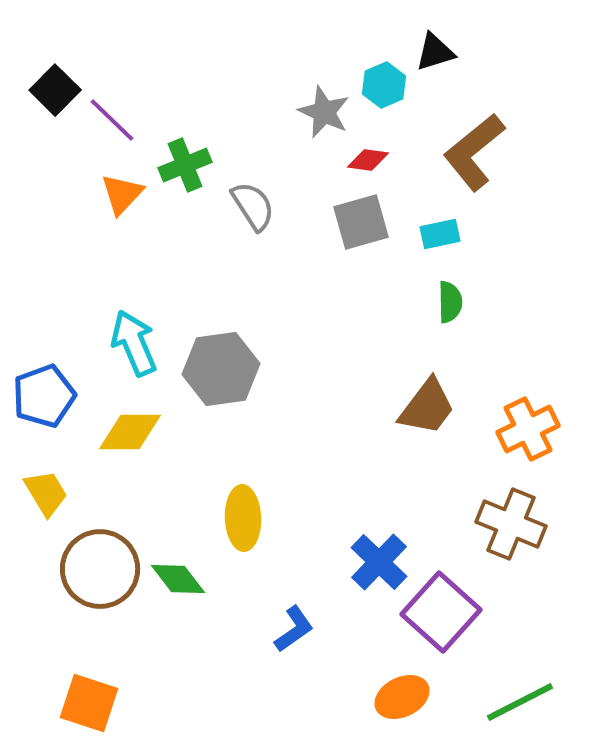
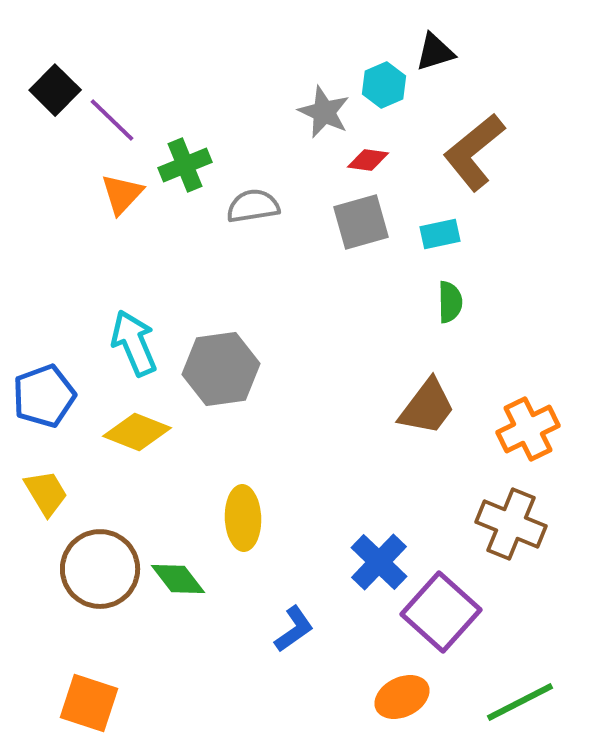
gray semicircle: rotated 66 degrees counterclockwise
yellow diamond: moved 7 px right; rotated 22 degrees clockwise
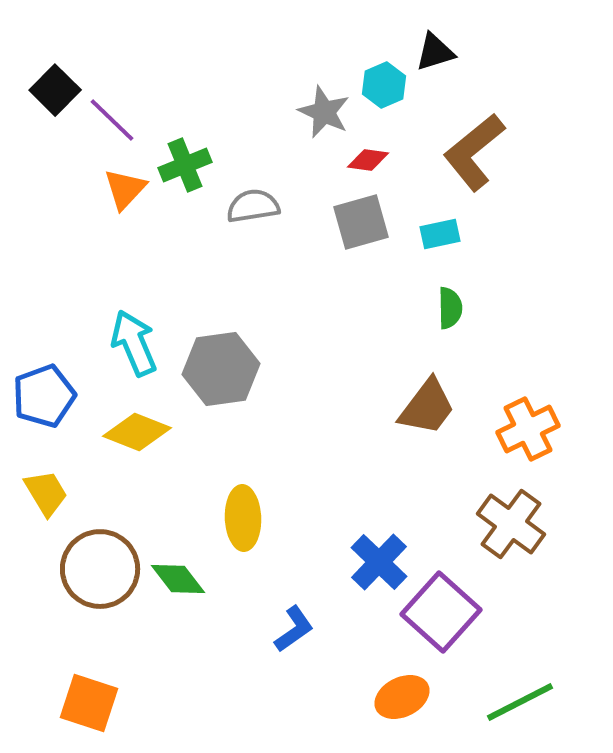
orange triangle: moved 3 px right, 5 px up
green semicircle: moved 6 px down
brown cross: rotated 14 degrees clockwise
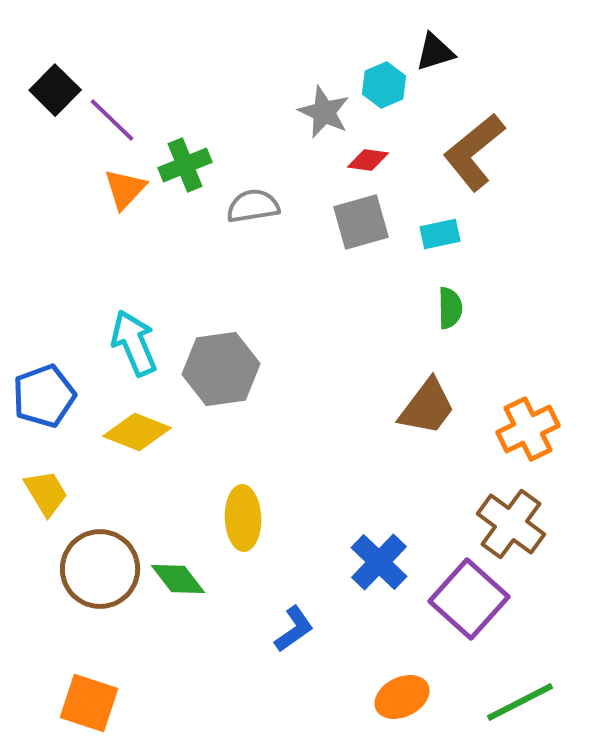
purple square: moved 28 px right, 13 px up
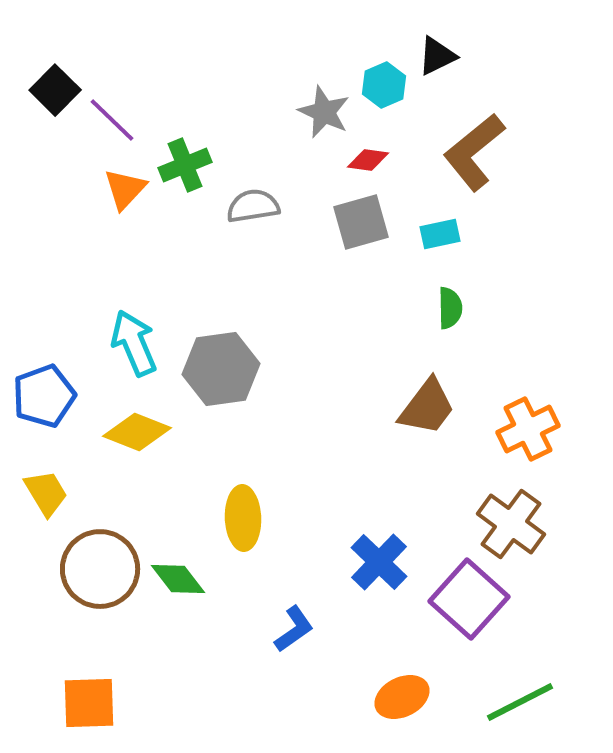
black triangle: moved 2 px right, 4 px down; rotated 9 degrees counterclockwise
orange square: rotated 20 degrees counterclockwise
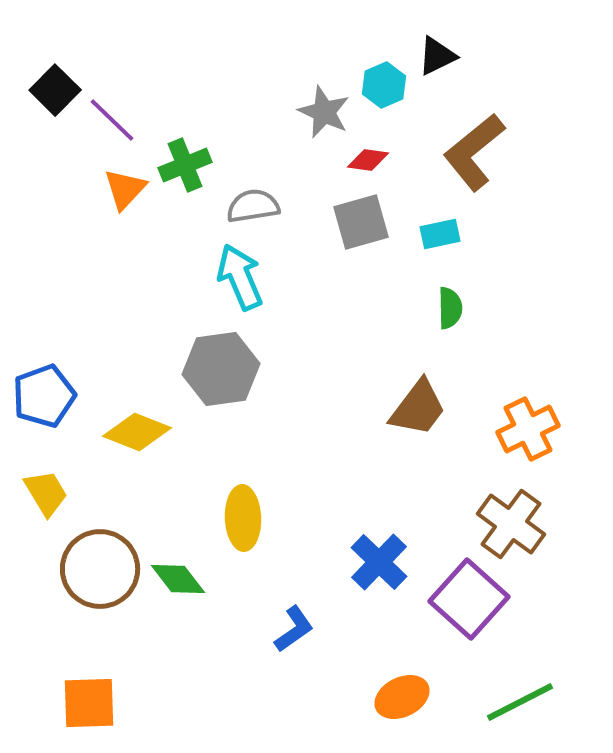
cyan arrow: moved 106 px right, 66 px up
brown trapezoid: moved 9 px left, 1 px down
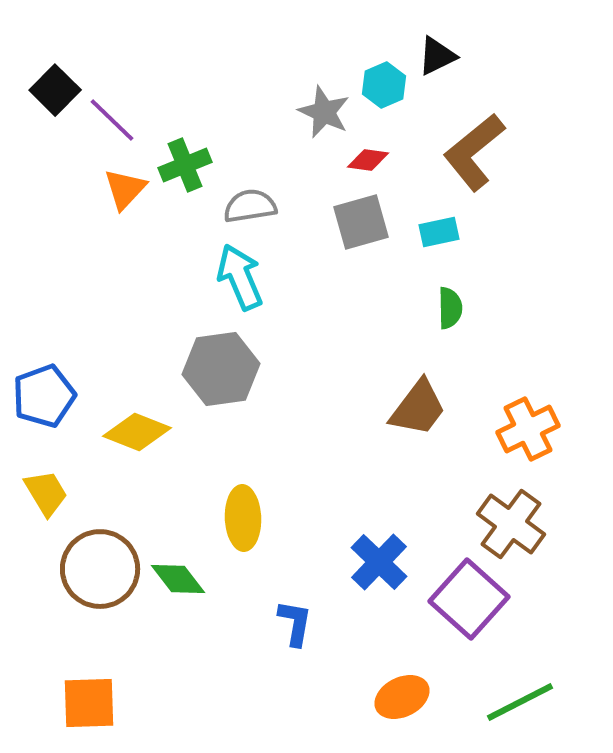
gray semicircle: moved 3 px left
cyan rectangle: moved 1 px left, 2 px up
blue L-shape: moved 1 px right, 6 px up; rotated 45 degrees counterclockwise
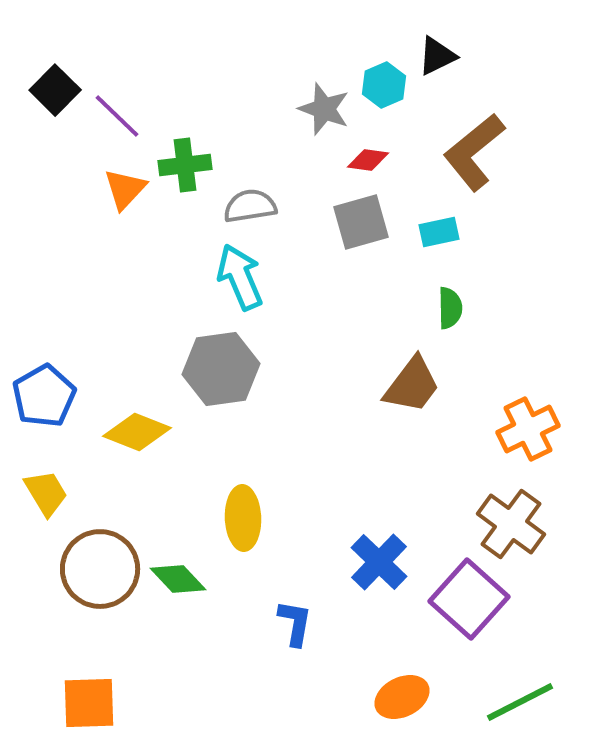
gray star: moved 3 px up; rotated 4 degrees counterclockwise
purple line: moved 5 px right, 4 px up
green cross: rotated 15 degrees clockwise
blue pentagon: rotated 10 degrees counterclockwise
brown trapezoid: moved 6 px left, 23 px up
green diamond: rotated 6 degrees counterclockwise
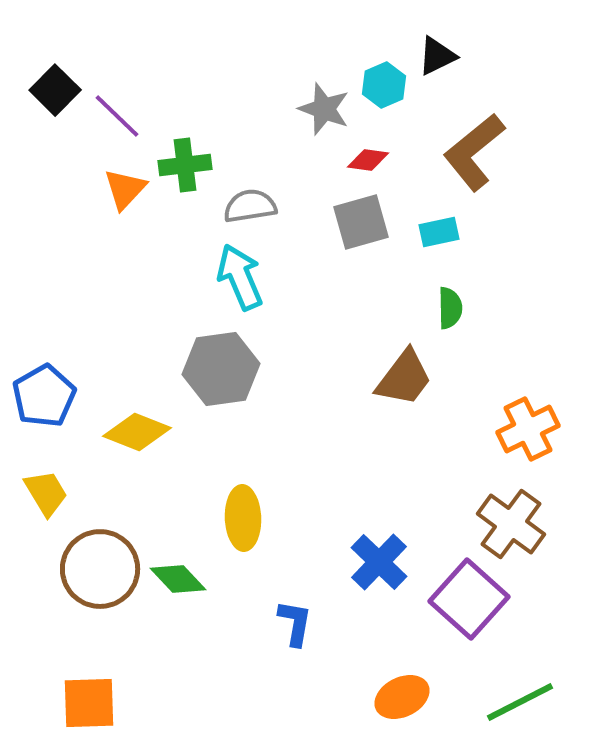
brown trapezoid: moved 8 px left, 7 px up
